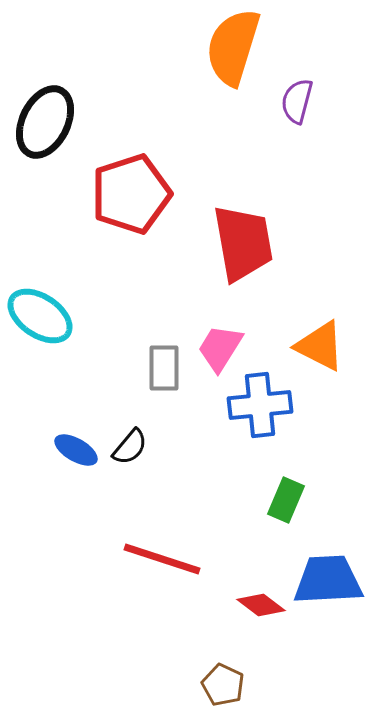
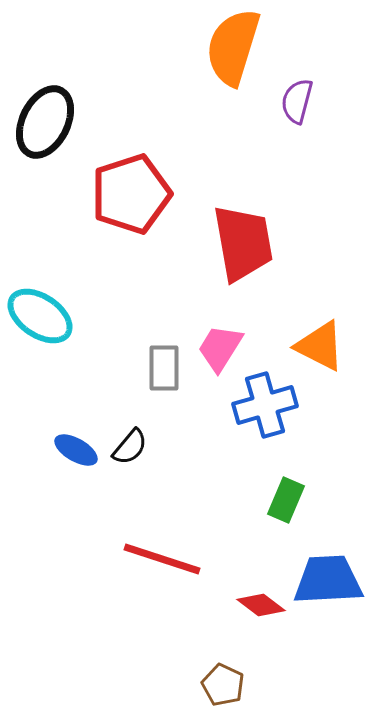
blue cross: moved 5 px right; rotated 10 degrees counterclockwise
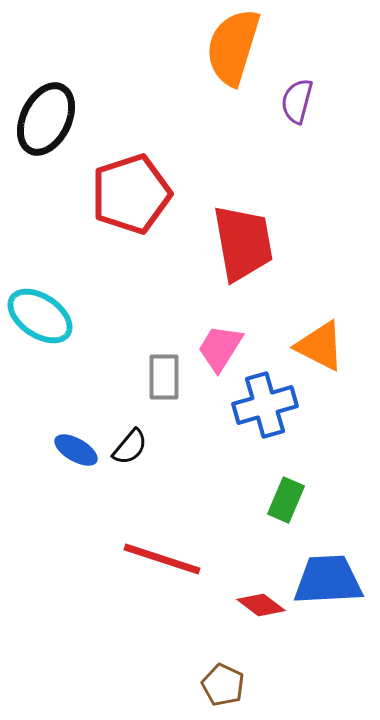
black ellipse: moved 1 px right, 3 px up
gray rectangle: moved 9 px down
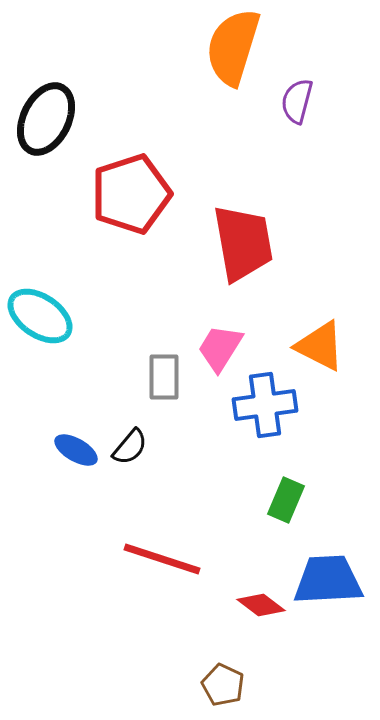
blue cross: rotated 8 degrees clockwise
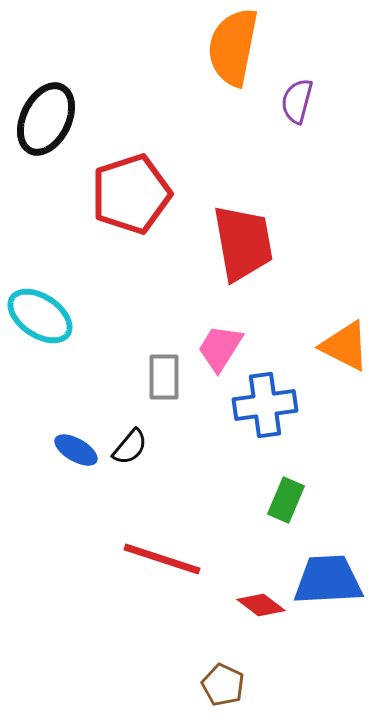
orange semicircle: rotated 6 degrees counterclockwise
orange triangle: moved 25 px right
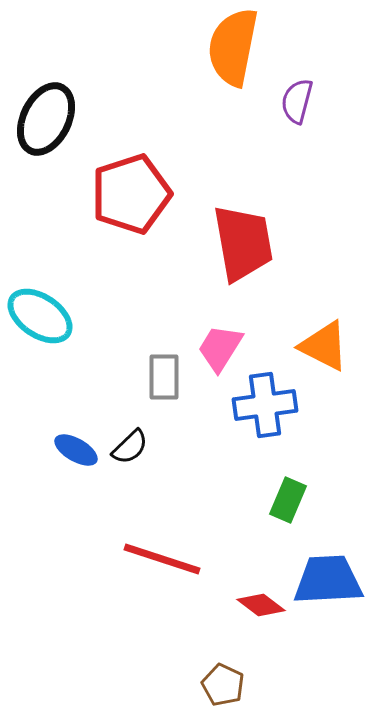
orange triangle: moved 21 px left
black semicircle: rotated 6 degrees clockwise
green rectangle: moved 2 px right
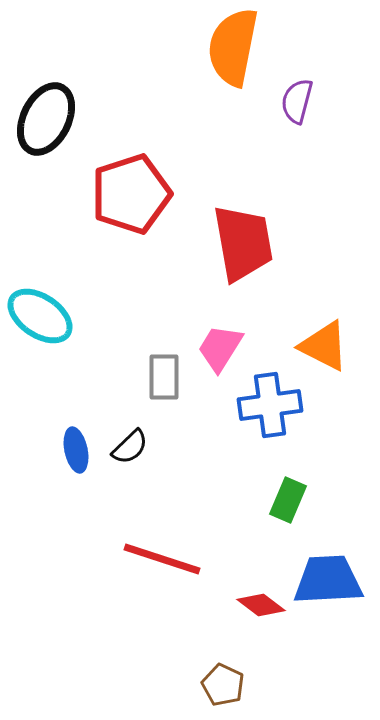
blue cross: moved 5 px right
blue ellipse: rotated 48 degrees clockwise
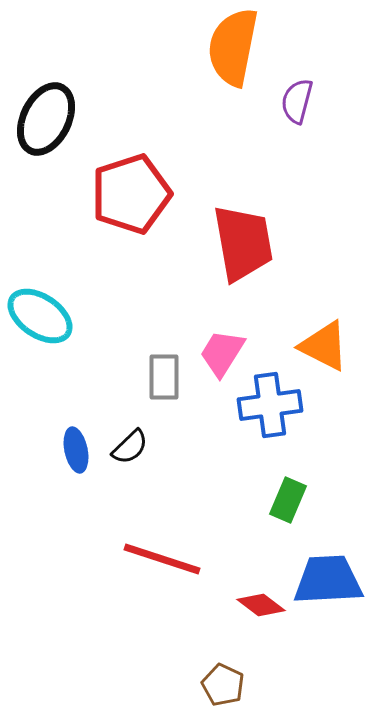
pink trapezoid: moved 2 px right, 5 px down
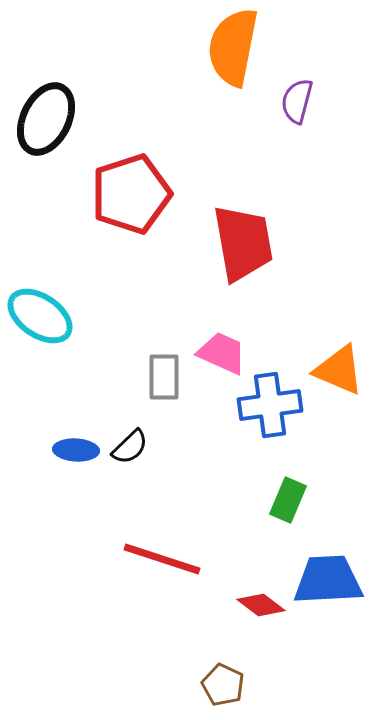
orange triangle: moved 15 px right, 24 px down; rotated 4 degrees counterclockwise
pink trapezoid: rotated 82 degrees clockwise
blue ellipse: rotated 75 degrees counterclockwise
